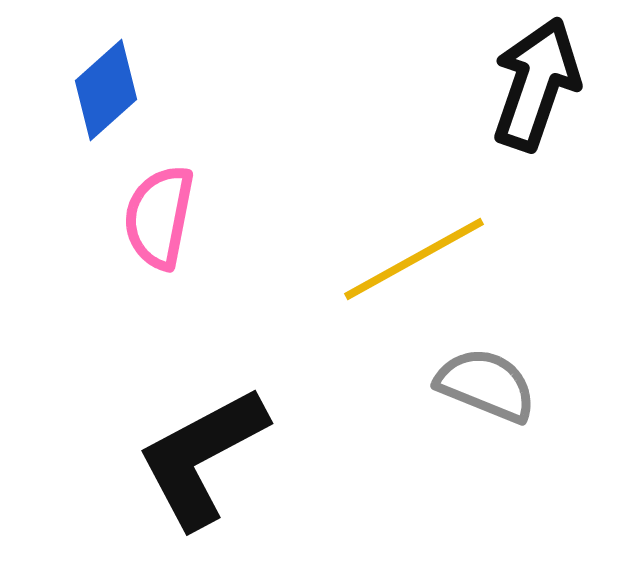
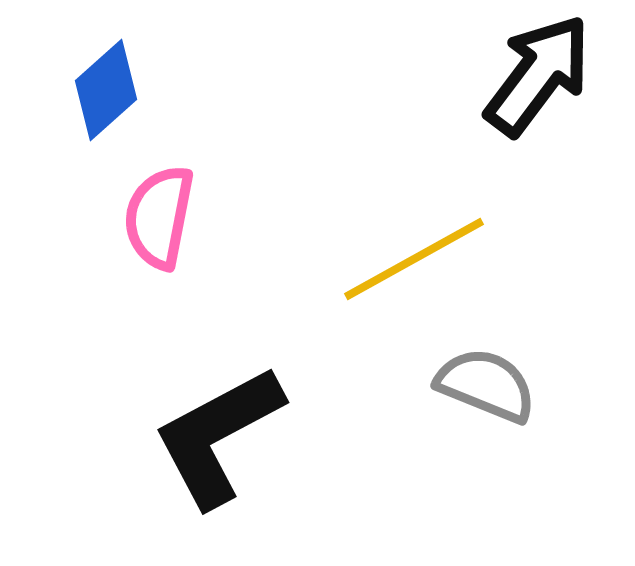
black arrow: moved 2 px right, 9 px up; rotated 18 degrees clockwise
black L-shape: moved 16 px right, 21 px up
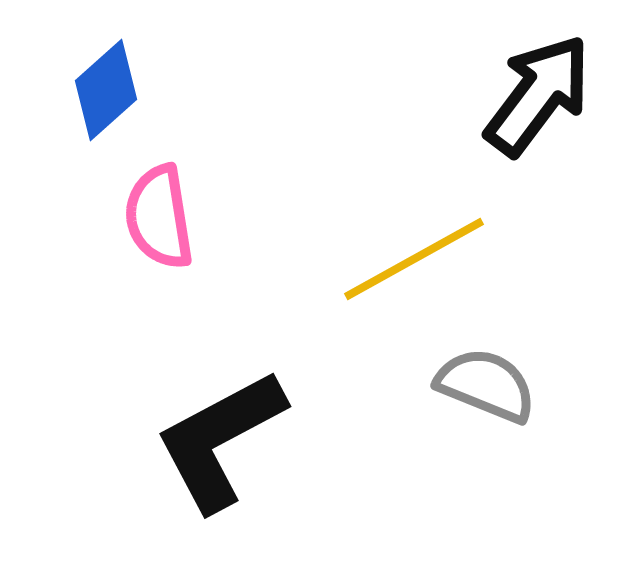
black arrow: moved 20 px down
pink semicircle: rotated 20 degrees counterclockwise
black L-shape: moved 2 px right, 4 px down
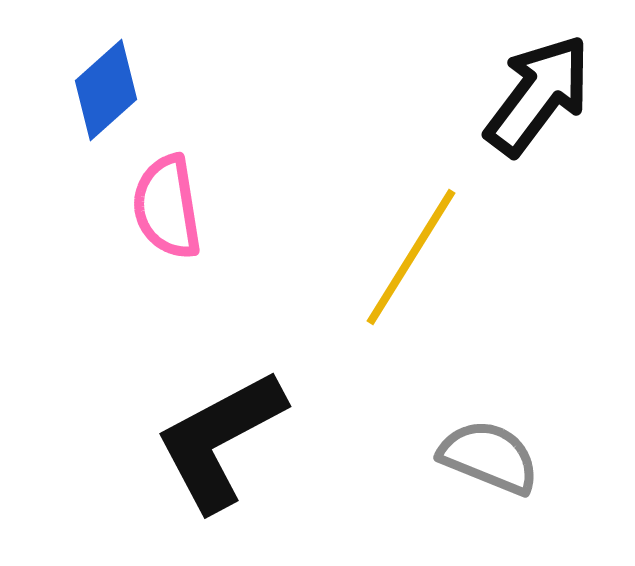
pink semicircle: moved 8 px right, 10 px up
yellow line: moved 3 px left, 2 px up; rotated 29 degrees counterclockwise
gray semicircle: moved 3 px right, 72 px down
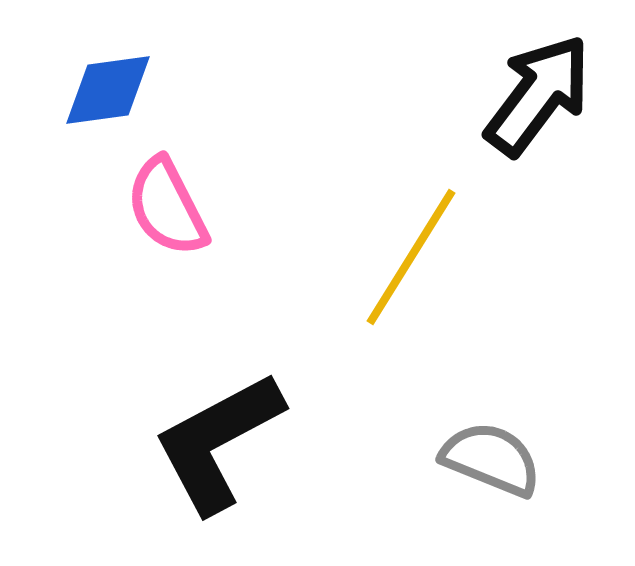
blue diamond: moved 2 px right; rotated 34 degrees clockwise
pink semicircle: rotated 18 degrees counterclockwise
black L-shape: moved 2 px left, 2 px down
gray semicircle: moved 2 px right, 2 px down
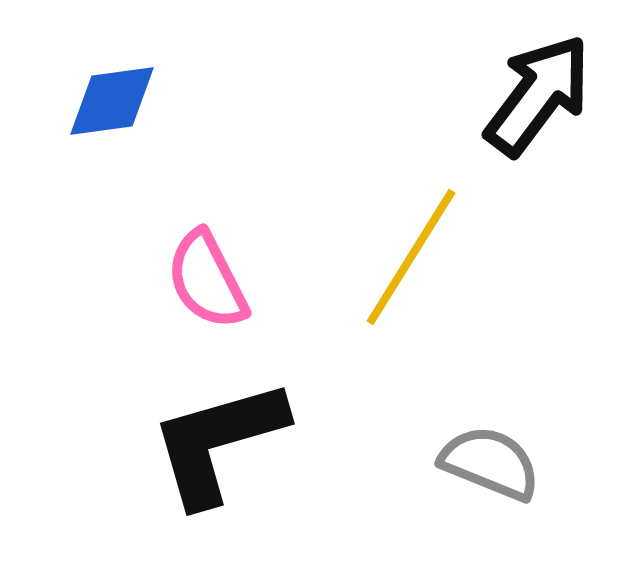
blue diamond: moved 4 px right, 11 px down
pink semicircle: moved 40 px right, 73 px down
black L-shape: rotated 12 degrees clockwise
gray semicircle: moved 1 px left, 4 px down
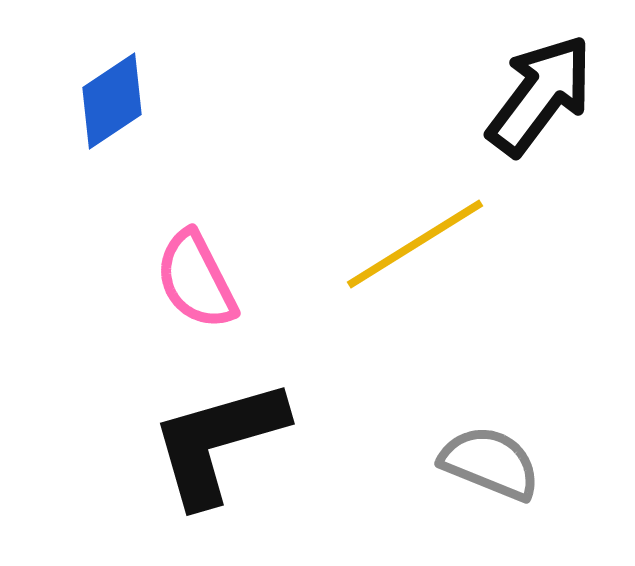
black arrow: moved 2 px right
blue diamond: rotated 26 degrees counterclockwise
yellow line: moved 4 px right, 13 px up; rotated 26 degrees clockwise
pink semicircle: moved 11 px left
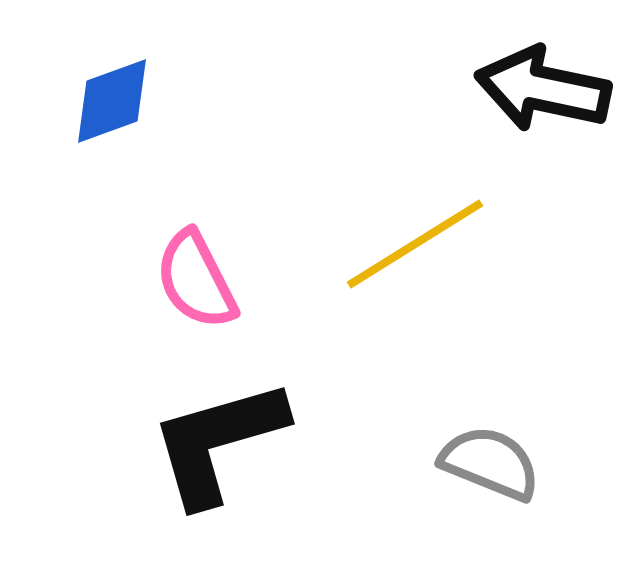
black arrow: moved 3 px right, 6 px up; rotated 115 degrees counterclockwise
blue diamond: rotated 14 degrees clockwise
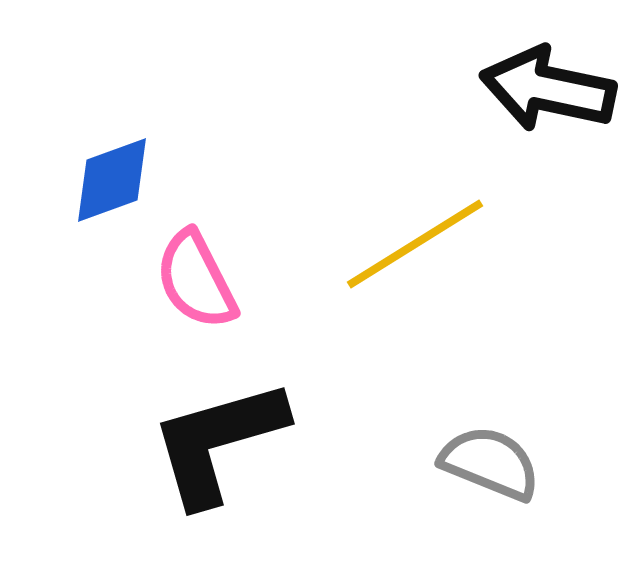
black arrow: moved 5 px right
blue diamond: moved 79 px down
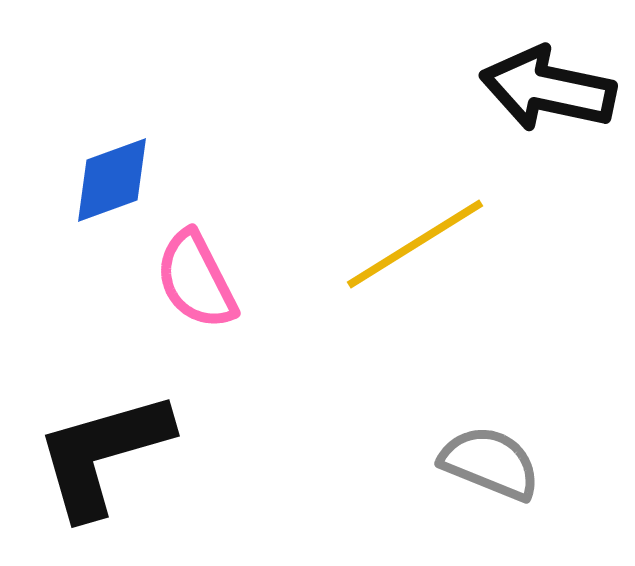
black L-shape: moved 115 px left, 12 px down
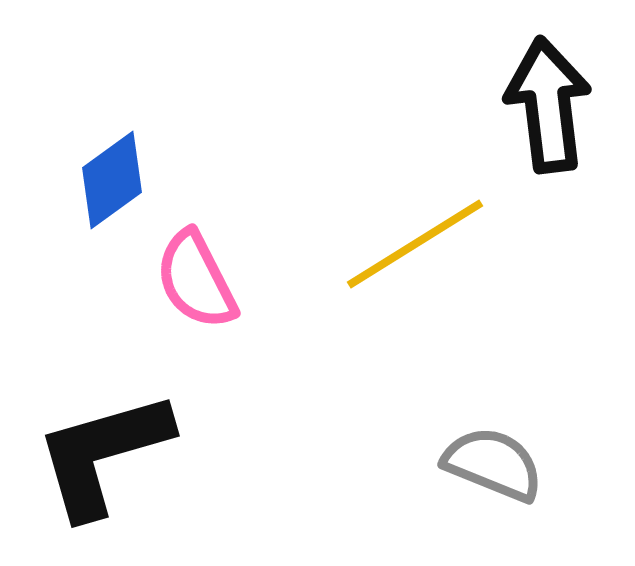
black arrow: moved 16 px down; rotated 71 degrees clockwise
blue diamond: rotated 16 degrees counterclockwise
gray semicircle: moved 3 px right, 1 px down
